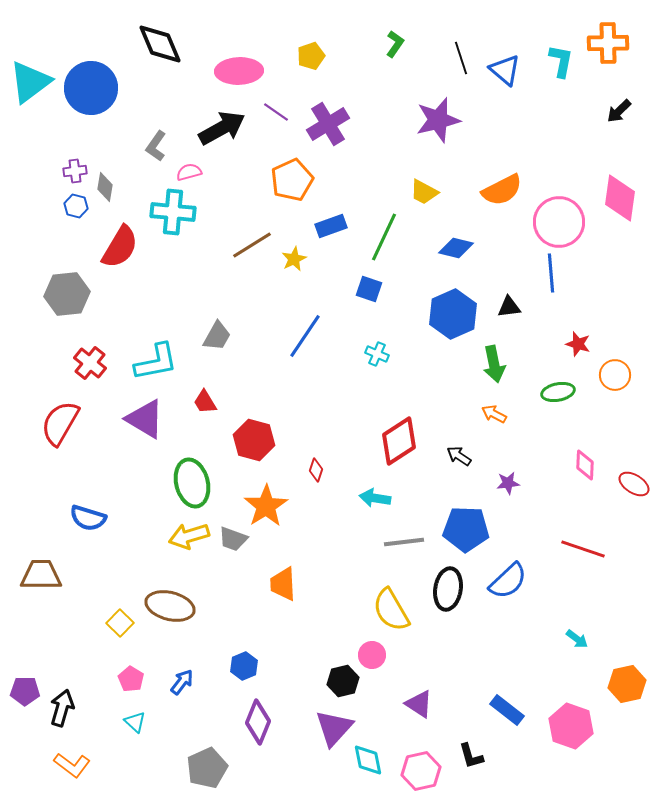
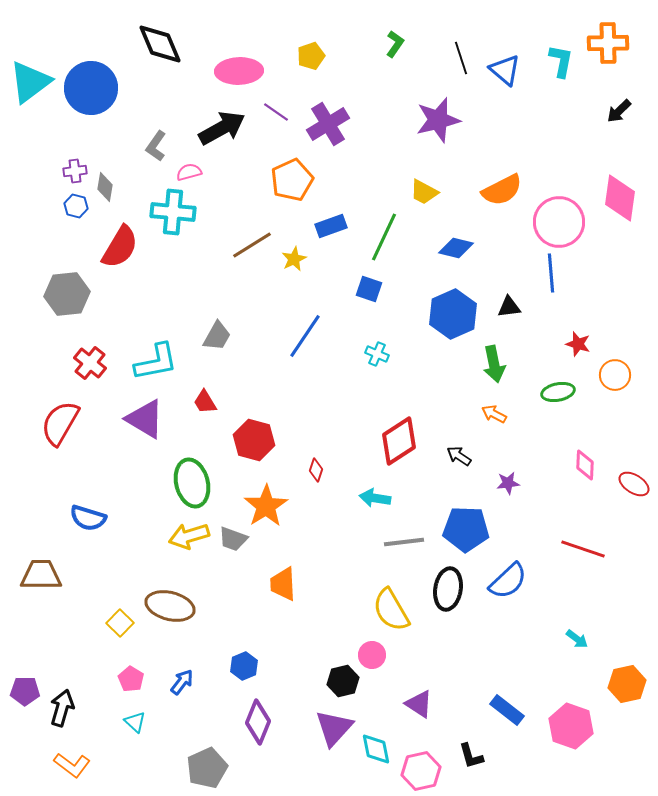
cyan diamond at (368, 760): moved 8 px right, 11 px up
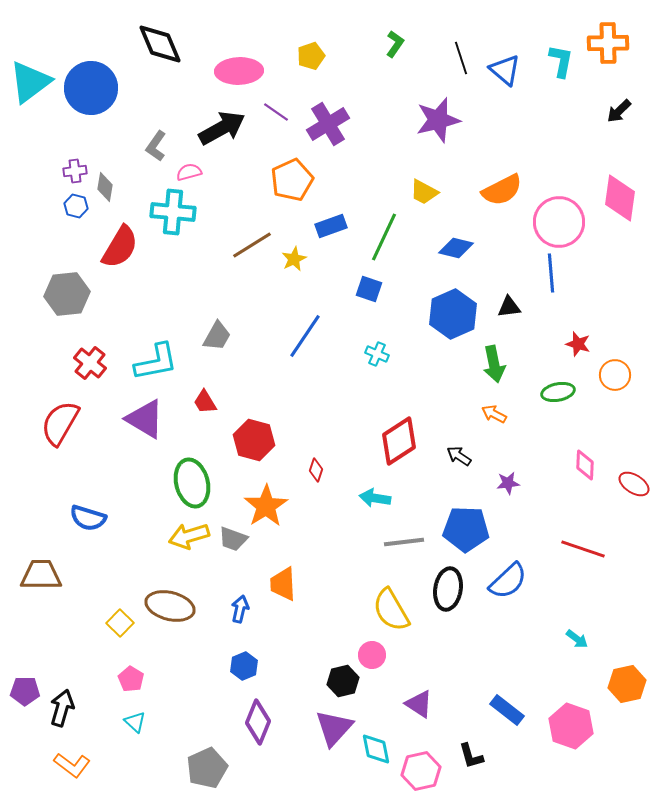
blue arrow at (182, 682): moved 58 px right, 73 px up; rotated 24 degrees counterclockwise
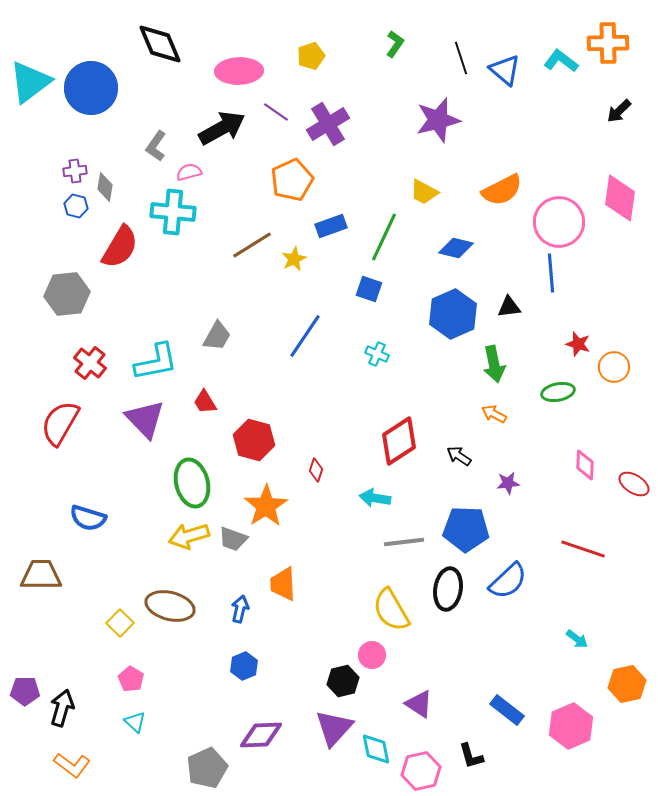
cyan L-shape at (561, 61): rotated 64 degrees counterclockwise
orange circle at (615, 375): moved 1 px left, 8 px up
purple triangle at (145, 419): rotated 15 degrees clockwise
purple diamond at (258, 722): moved 3 px right, 13 px down; rotated 66 degrees clockwise
pink hexagon at (571, 726): rotated 18 degrees clockwise
